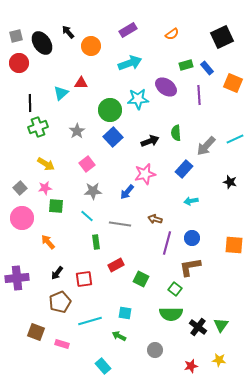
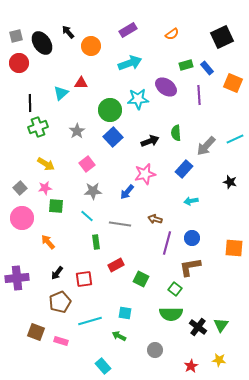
orange square at (234, 245): moved 3 px down
pink rectangle at (62, 344): moved 1 px left, 3 px up
red star at (191, 366): rotated 16 degrees counterclockwise
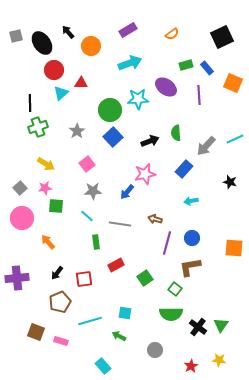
red circle at (19, 63): moved 35 px right, 7 px down
green square at (141, 279): moved 4 px right, 1 px up; rotated 28 degrees clockwise
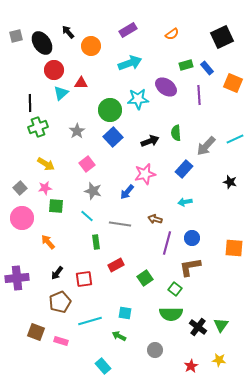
gray star at (93, 191): rotated 18 degrees clockwise
cyan arrow at (191, 201): moved 6 px left, 1 px down
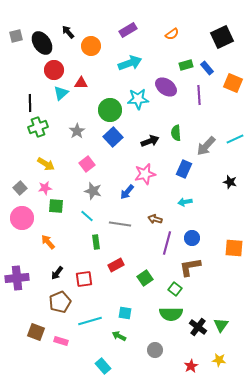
blue rectangle at (184, 169): rotated 18 degrees counterclockwise
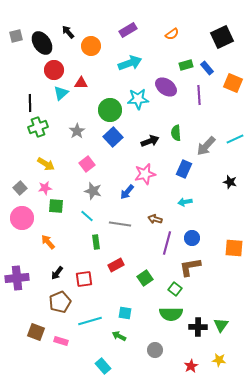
black cross at (198, 327): rotated 36 degrees counterclockwise
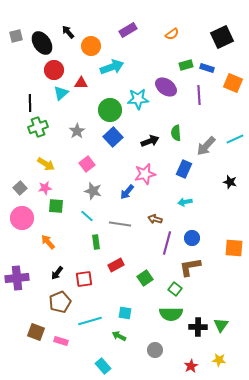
cyan arrow at (130, 63): moved 18 px left, 4 px down
blue rectangle at (207, 68): rotated 32 degrees counterclockwise
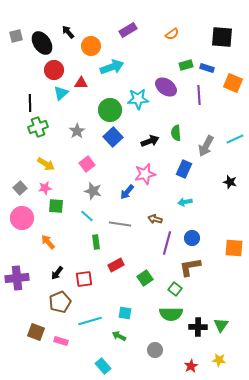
black square at (222, 37): rotated 30 degrees clockwise
gray arrow at (206, 146): rotated 15 degrees counterclockwise
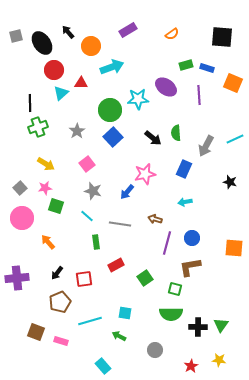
black arrow at (150, 141): moved 3 px right, 3 px up; rotated 60 degrees clockwise
green square at (56, 206): rotated 14 degrees clockwise
green square at (175, 289): rotated 24 degrees counterclockwise
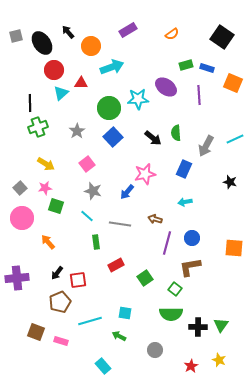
black square at (222, 37): rotated 30 degrees clockwise
green circle at (110, 110): moved 1 px left, 2 px up
red square at (84, 279): moved 6 px left, 1 px down
green square at (175, 289): rotated 24 degrees clockwise
yellow star at (219, 360): rotated 16 degrees clockwise
